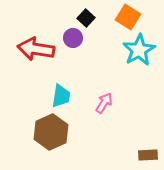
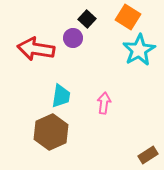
black square: moved 1 px right, 1 px down
pink arrow: rotated 25 degrees counterclockwise
brown rectangle: rotated 30 degrees counterclockwise
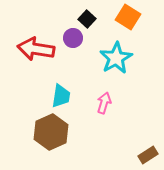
cyan star: moved 23 px left, 8 px down
pink arrow: rotated 10 degrees clockwise
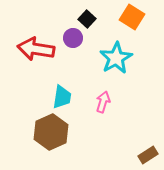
orange square: moved 4 px right
cyan trapezoid: moved 1 px right, 1 px down
pink arrow: moved 1 px left, 1 px up
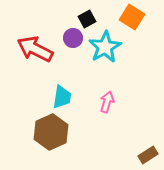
black square: rotated 18 degrees clockwise
red arrow: moved 1 px left; rotated 18 degrees clockwise
cyan star: moved 11 px left, 11 px up
pink arrow: moved 4 px right
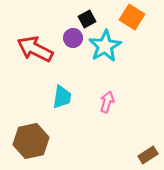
cyan star: moved 1 px up
brown hexagon: moved 20 px left, 9 px down; rotated 12 degrees clockwise
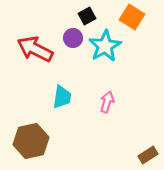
black square: moved 3 px up
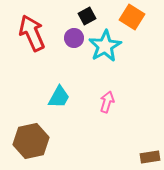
purple circle: moved 1 px right
red arrow: moved 3 px left, 16 px up; rotated 39 degrees clockwise
cyan trapezoid: moved 3 px left; rotated 20 degrees clockwise
brown rectangle: moved 2 px right, 2 px down; rotated 24 degrees clockwise
